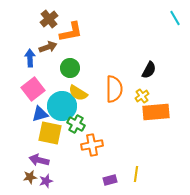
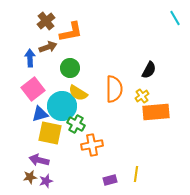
brown cross: moved 3 px left, 2 px down
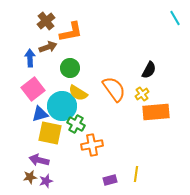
orange semicircle: rotated 36 degrees counterclockwise
yellow cross: moved 2 px up
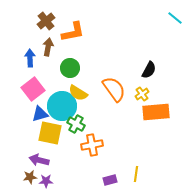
cyan line: rotated 21 degrees counterclockwise
orange L-shape: moved 2 px right
brown arrow: rotated 60 degrees counterclockwise
purple star: rotated 16 degrees clockwise
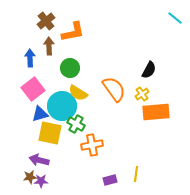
brown arrow: moved 1 px right, 1 px up; rotated 12 degrees counterclockwise
purple star: moved 5 px left
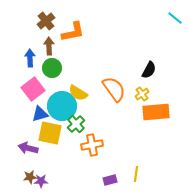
green circle: moved 18 px left
green cross: rotated 18 degrees clockwise
purple arrow: moved 11 px left, 12 px up
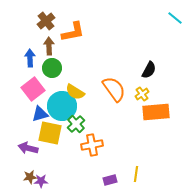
yellow semicircle: moved 3 px left, 1 px up
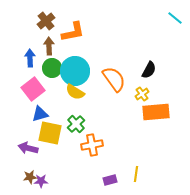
orange semicircle: moved 10 px up
cyan circle: moved 13 px right, 35 px up
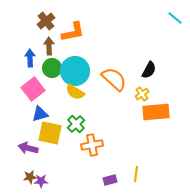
orange semicircle: rotated 12 degrees counterclockwise
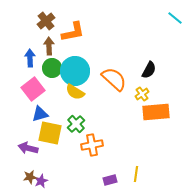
purple star: rotated 24 degrees counterclockwise
